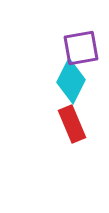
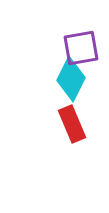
cyan diamond: moved 2 px up
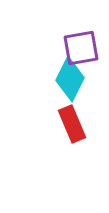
cyan diamond: moved 1 px left
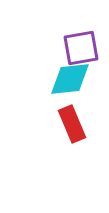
cyan diamond: rotated 57 degrees clockwise
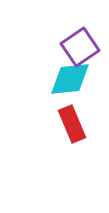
purple square: moved 1 px left, 1 px up; rotated 24 degrees counterclockwise
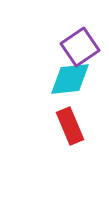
red rectangle: moved 2 px left, 2 px down
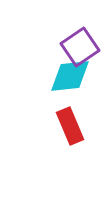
cyan diamond: moved 3 px up
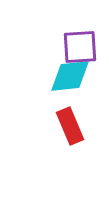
purple square: rotated 30 degrees clockwise
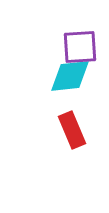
red rectangle: moved 2 px right, 4 px down
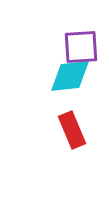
purple square: moved 1 px right
